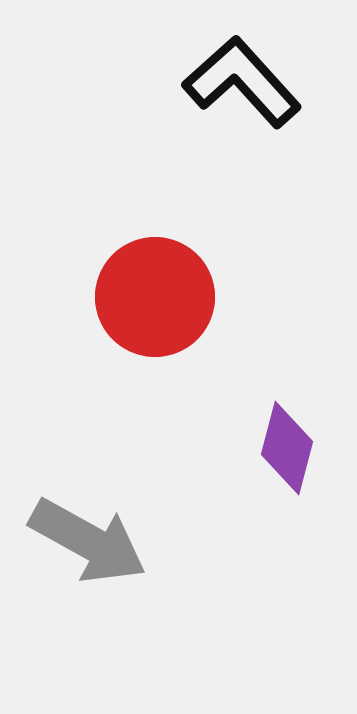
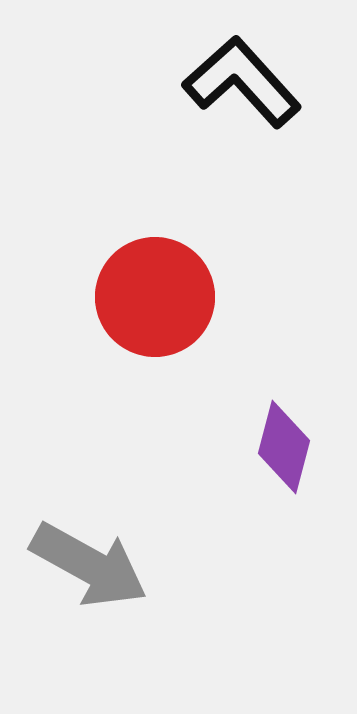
purple diamond: moved 3 px left, 1 px up
gray arrow: moved 1 px right, 24 px down
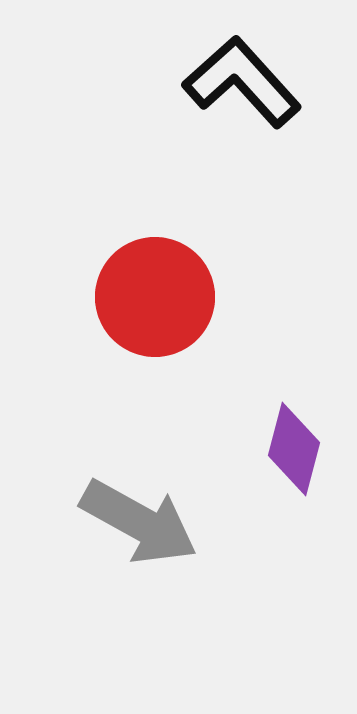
purple diamond: moved 10 px right, 2 px down
gray arrow: moved 50 px right, 43 px up
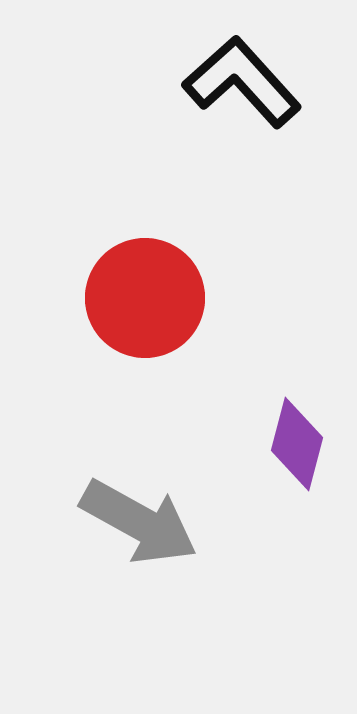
red circle: moved 10 px left, 1 px down
purple diamond: moved 3 px right, 5 px up
